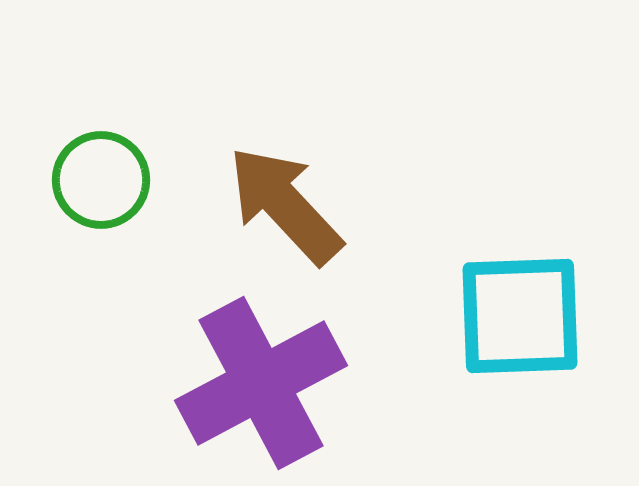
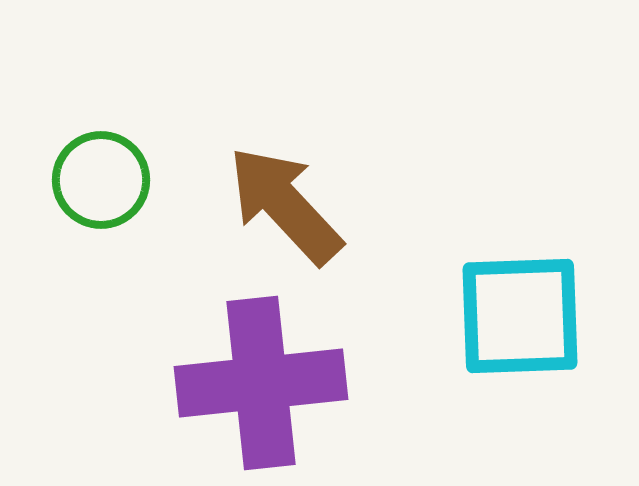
purple cross: rotated 22 degrees clockwise
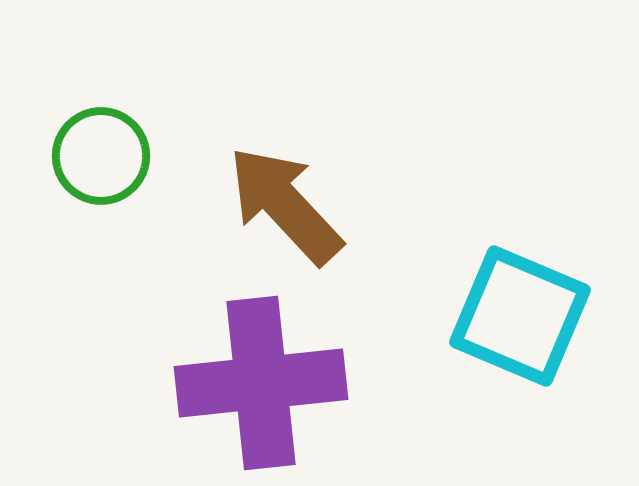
green circle: moved 24 px up
cyan square: rotated 25 degrees clockwise
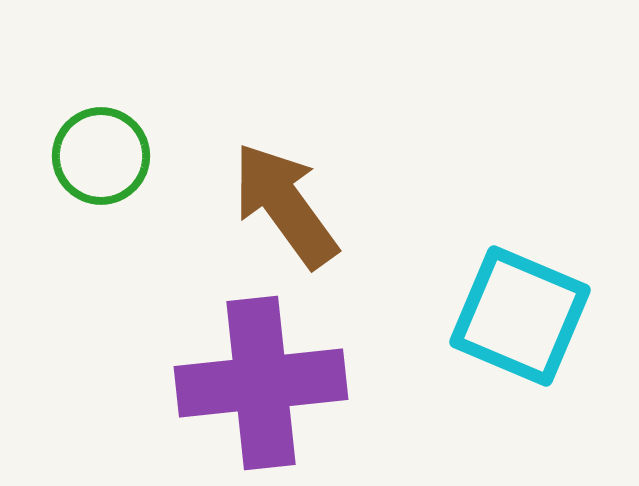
brown arrow: rotated 7 degrees clockwise
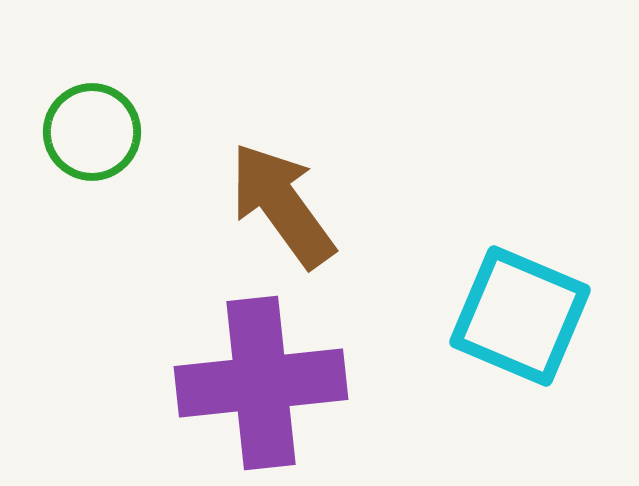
green circle: moved 9 px left, 24 px up
brown arrow: moved 3 px left
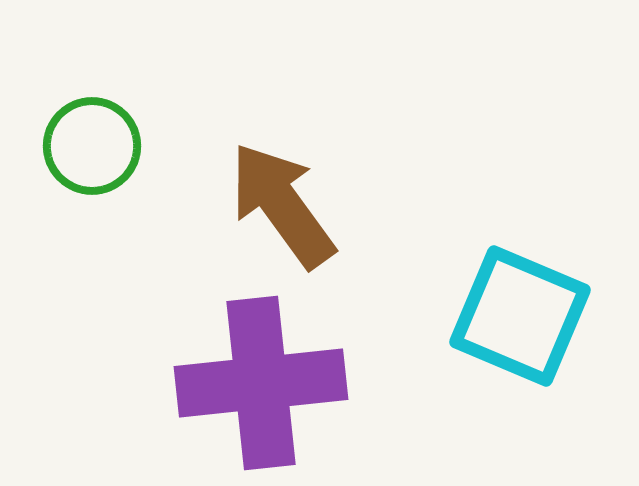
green circle: moved 14 px down
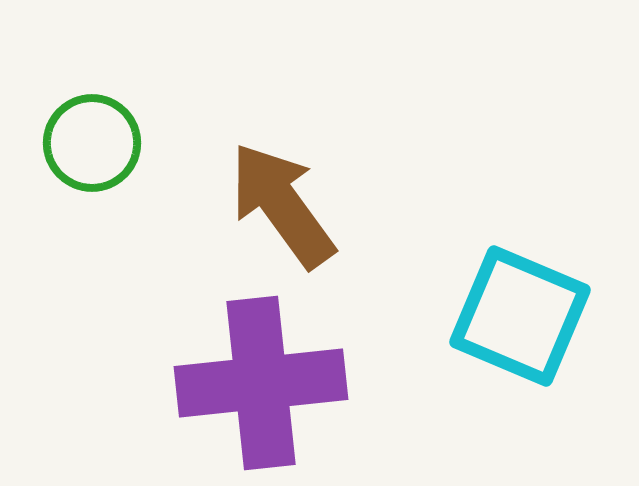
green circle: moved 3 px up
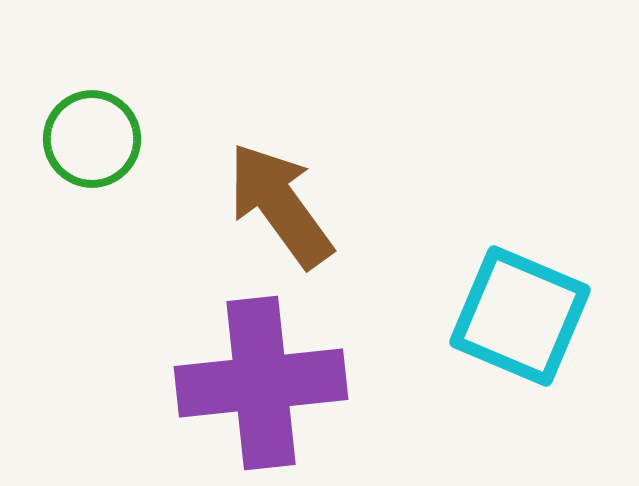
green circle: moved 4 px up
brown arrow: moved 2 px left
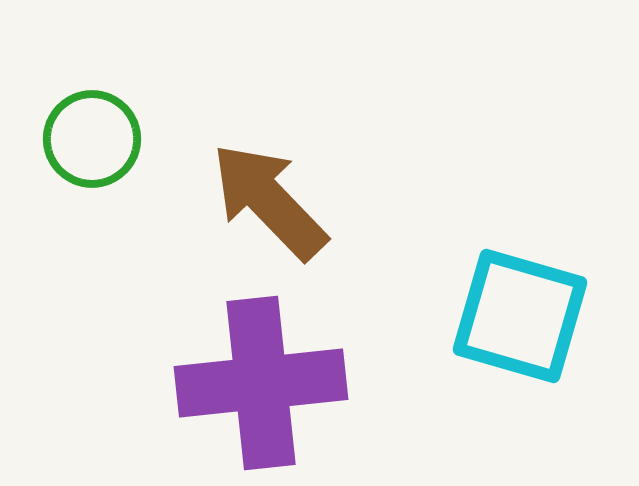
brown arrow: moved 11 px left, 4 px up; rotated 8 degrees counterclockwise
cyan square: rotated 7 degrees counterclockwise
